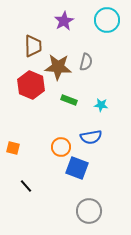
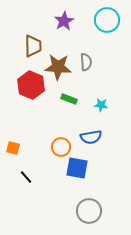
gray semicircle: rotated 18 degrees counterclockwise
green rectangle: moved 1 px up
blue square: rotated 10 degrees counterclockwise
black line: moved 9 px up
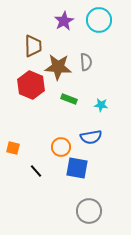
cyan circle: moved 8 px left
black line: moved 10 px right, 6 px up
